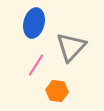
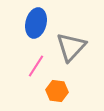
blue ellipse: moved 2 px right
pink line: moved 1 px down
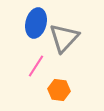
gray triangle: moved 7 px left, 9 px up
orange hexagon: moved 2 px right, 1 px up
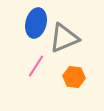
gray triangle: rotated 24 degrees clockwise
orange hexagon: moved 15 px right, 13 px up
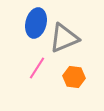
pink line: moved 1 px right, 2 px down
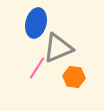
gray triangle: moved 6 px left, 10 px down
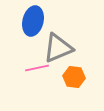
blue ellipse: moved 3 px left, 2 px up
pink line: rotated 45 degrees clockwise
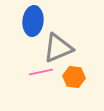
blue ellipse: rotated 8 degrees counterclockwise
pink line: moved 4 px right, 4 px down
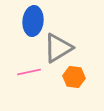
gray triangle: rotated 8 degrees counterclockwise
pink line: moved 12 px left
